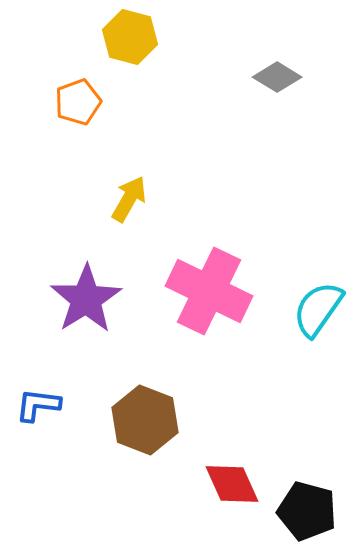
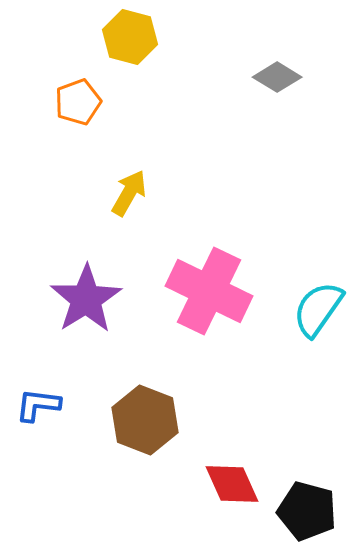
yellow arrow: moved 6 px up
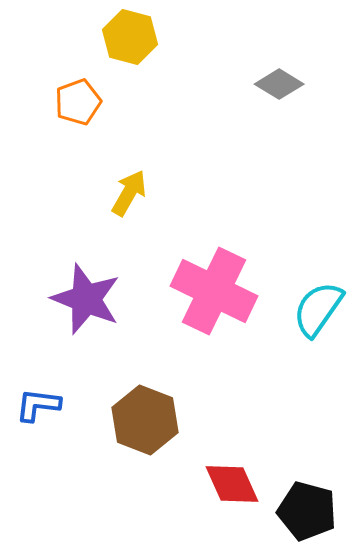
gray diamond: moved 2 px right, 7 px down
pink cross: moved 5 px right
purple star: rotated 18 degrees counterclockwise
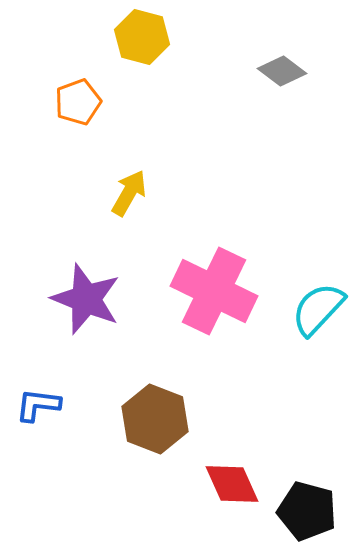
yellow hexagon: moved 12 px right
gray diamond: moved 3 px right, 13 px up; rotated 6 degrees clockwise
cyan semicircle: rotated 8 degrees clockwise
brown hexagon: moved 10 px right, 1 px up
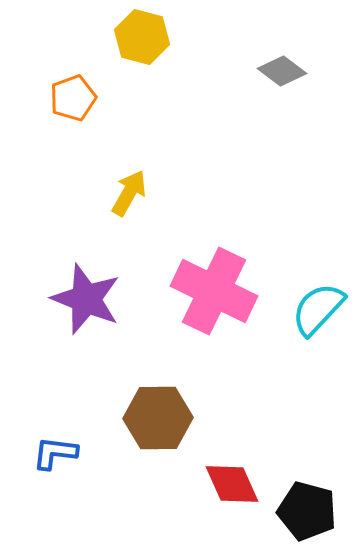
orange pentagon: moved 5 px left, 4 px up
blue L-shape: moved 17 px right, 48 px down
brown hexagon: moved 3 px right, 1 px up; rotated 22 degrees counterclockwise
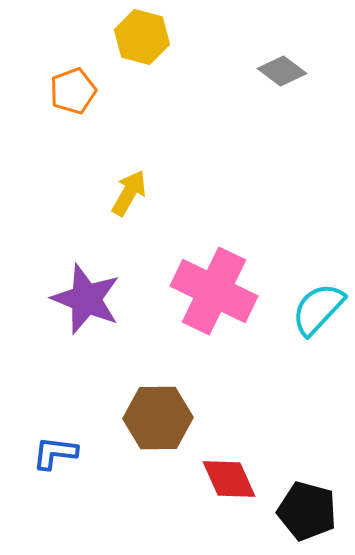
orange pentagon: moved 7 px up
red diamond: moved 3 px left, 5 px up
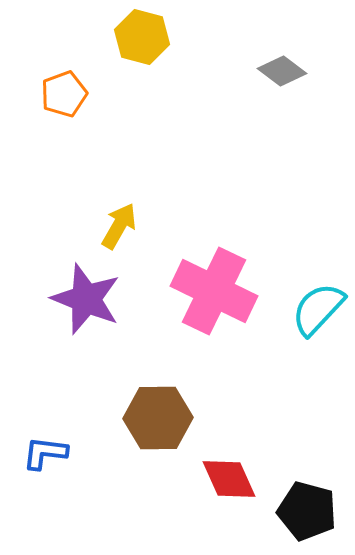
orange pentagon: moved 9 px left, 3 px down
yellow arrow: moved 10 px left, 33 px down
blue L-shape: moved 10 px left
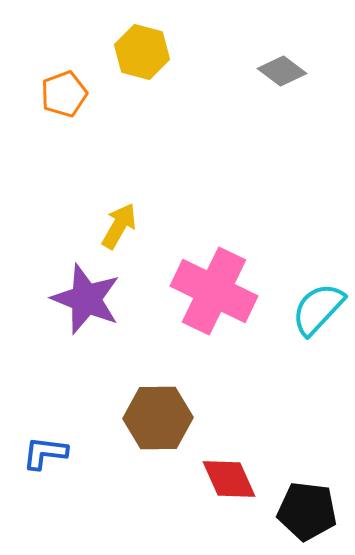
yellow hexagon: moved 15 px down
black pentagon: rotated 8 degrees counterclockwise
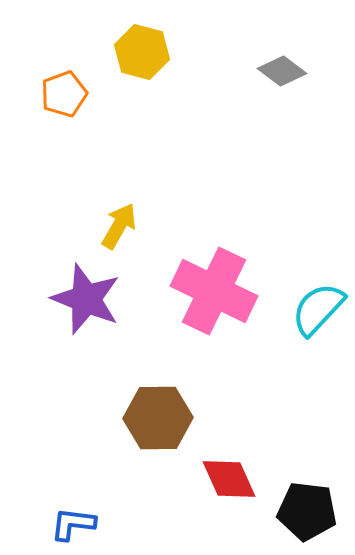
blue L-shape: moved 28 px right, 71 px down
